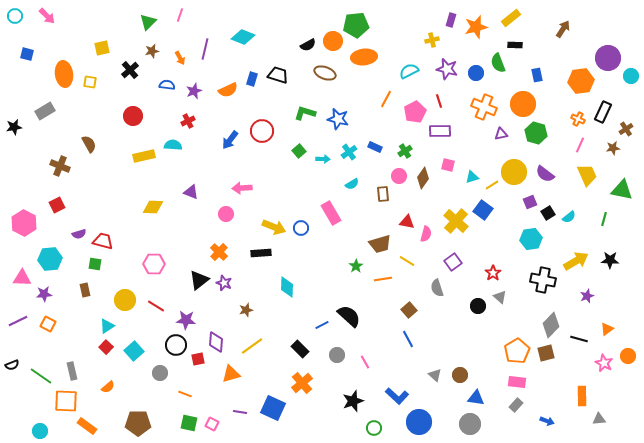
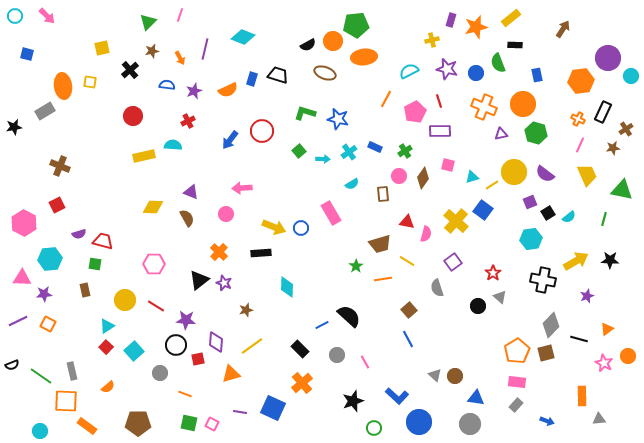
orange ellipse at (64, 74): moved 1 px left, 12 px down
brown semicircle at (89, 144): moved 98 px right, 74 px down
brown circle at (460, 375): moved 5 px left, 1 px down
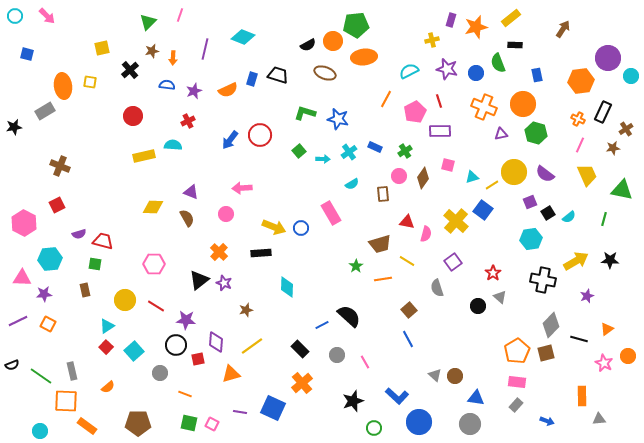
orange arrow at (180, 58): moved 7 px left; rotated 32 degrees clockwise
red circle at (262, 131): moved 2 px left, 4 px down
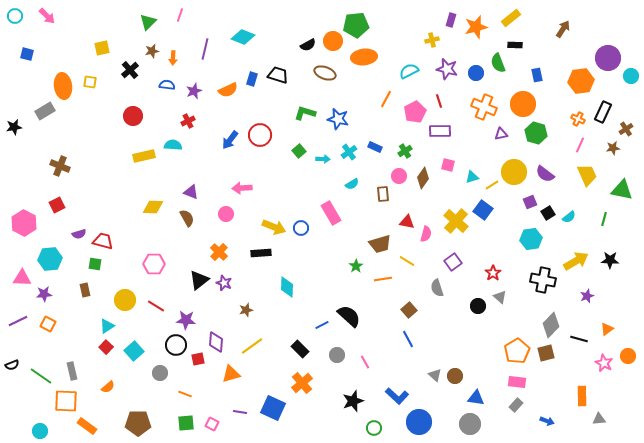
green square at (189, 423): moved 3 px left; rotated 18 degrees counterclockwise
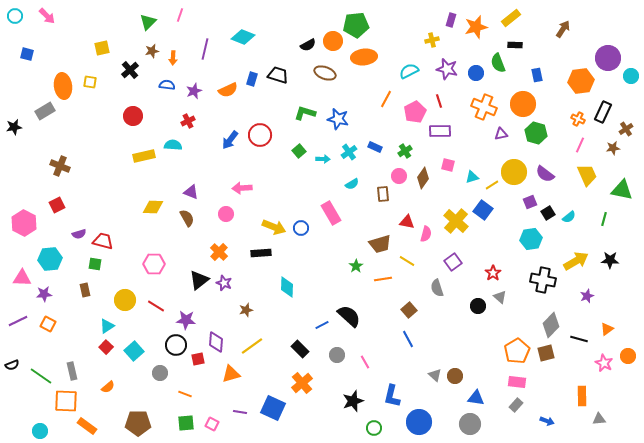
blue L-shape at (397, 396): moved 5 px left; rotated 60 degrees clockwise
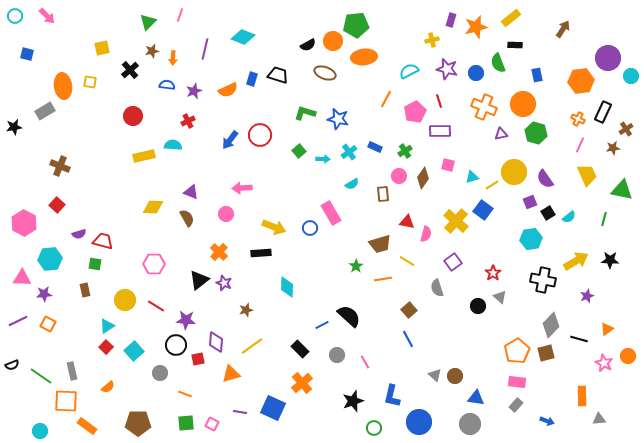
purple semicircle at (545, 174): moved 5 px down; rotated 18 degrees clockwise
red square at (57, 205): rotated 21 degrees counterclockwise
blue circle at (301, 228): moved 9 px right
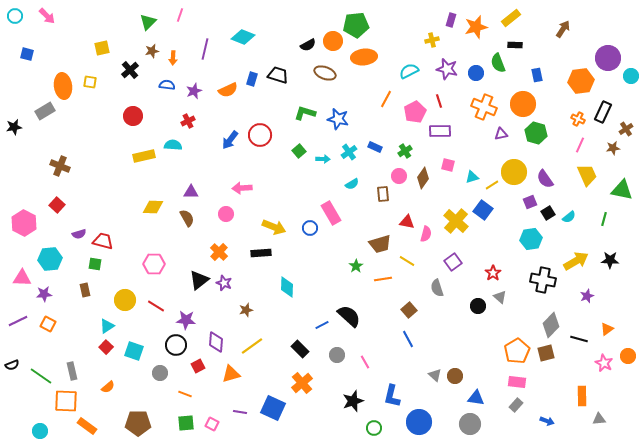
purple triangle at (191, 192): rotated 21 degrees counterclockwise
cyan square at (134, 351): rotated 30 degrees counterclockwise
red square at (198, 359): moved 7 px down; rotated 16 degrees counterclockwise
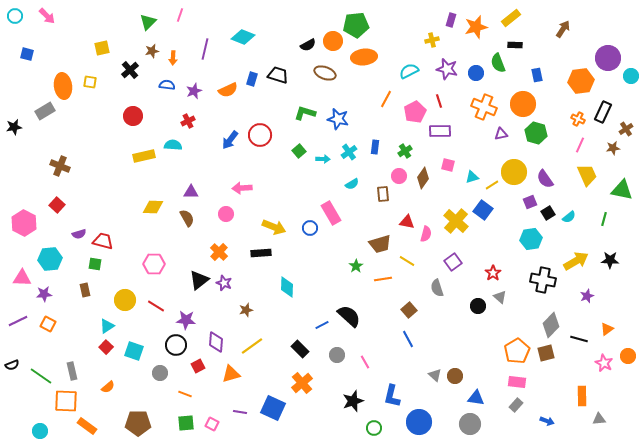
blue rectangle at (375, 147): rotated 72 degrees clockwise
